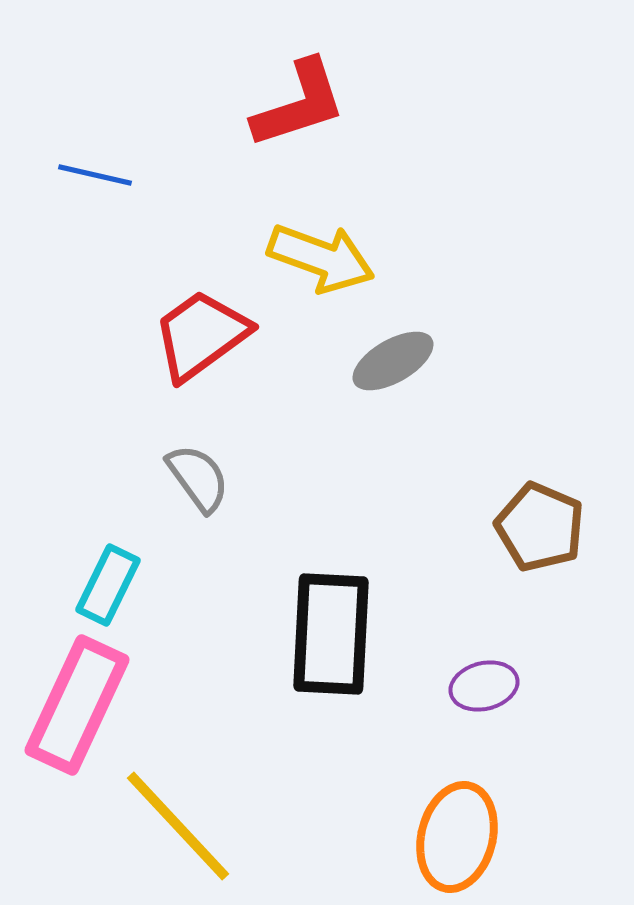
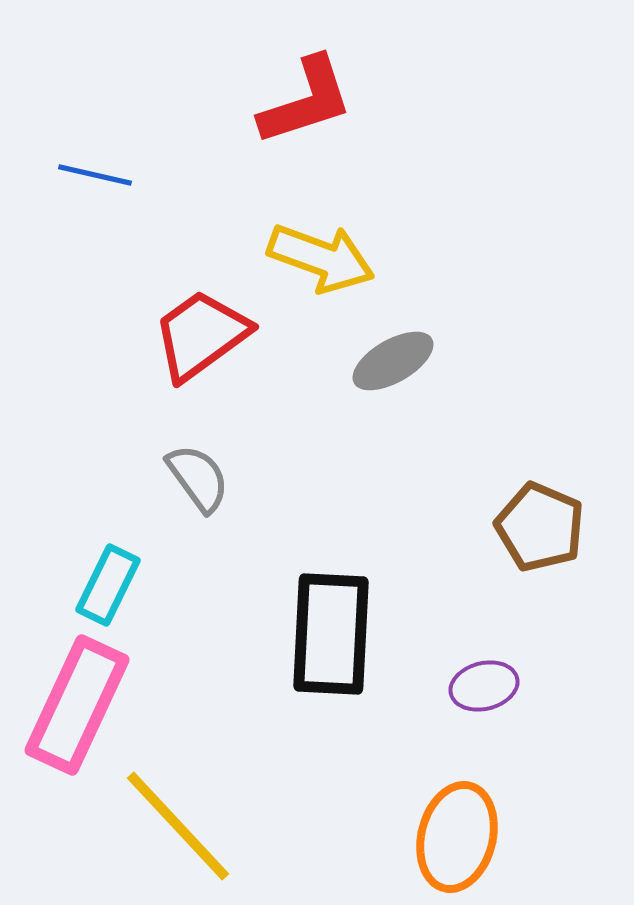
red L-shape: moved 7 px right, 3 px up
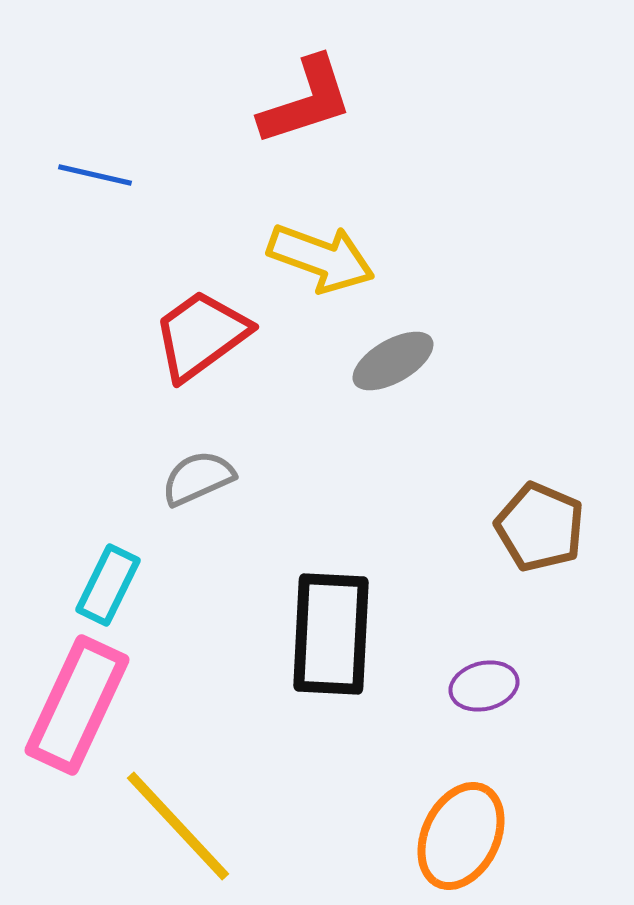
gray semicircle: rotated 78 degrees counterclockwise
orange ellipse: moved 4 px right, 1 px up; rotated 12 degrees clockwise
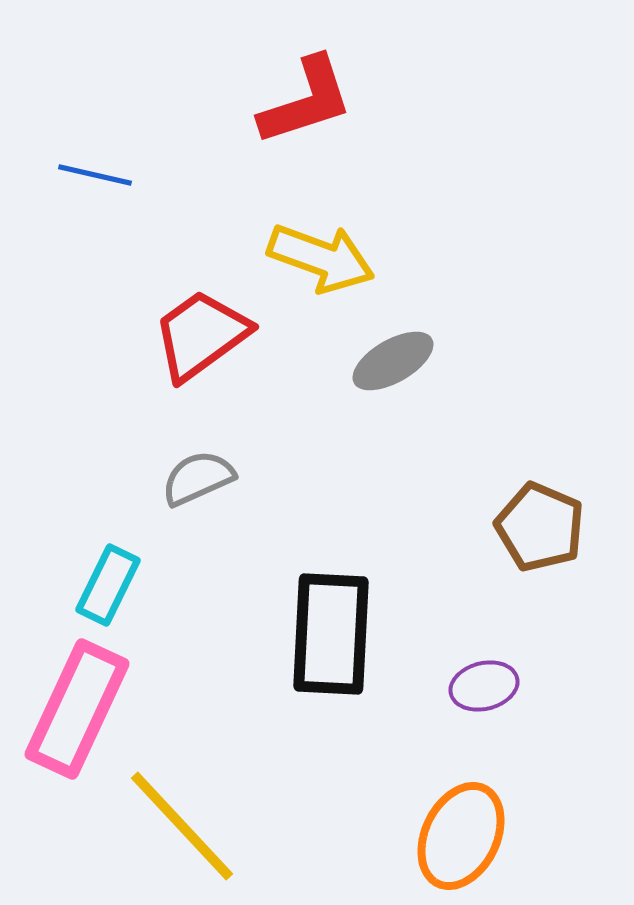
pink rectangle: moved 4 px down
yellow line: moved 4 px right
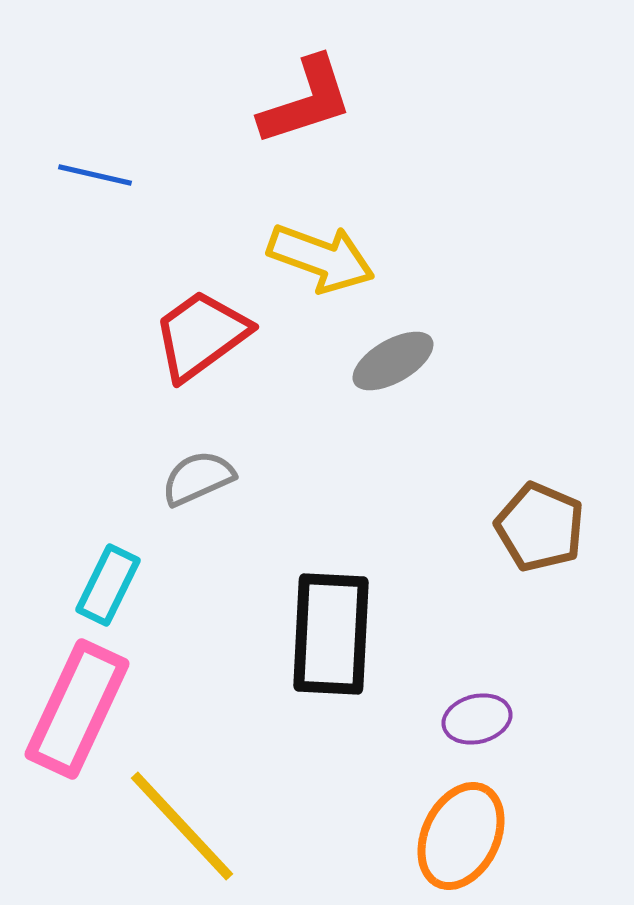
purple ellipse: moved 7 px left, 33 px down
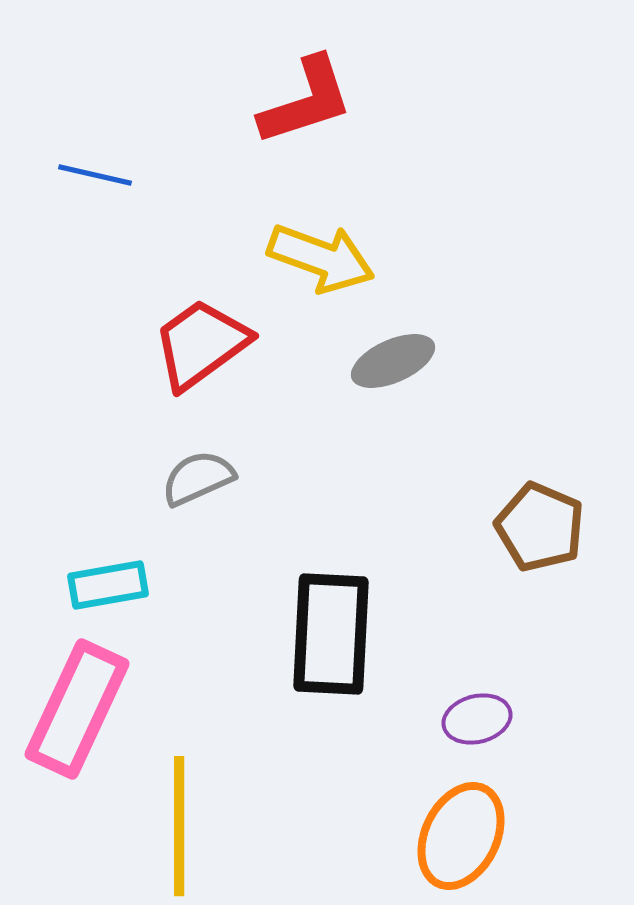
red trapezoid: moved 9 px down
gray ellipse: rotated 6 degrees clockwise
cyan rectangle: rotated 54 degrees clockwise
yellow line: moved 3 px left; rotated 43 degrees clockwise
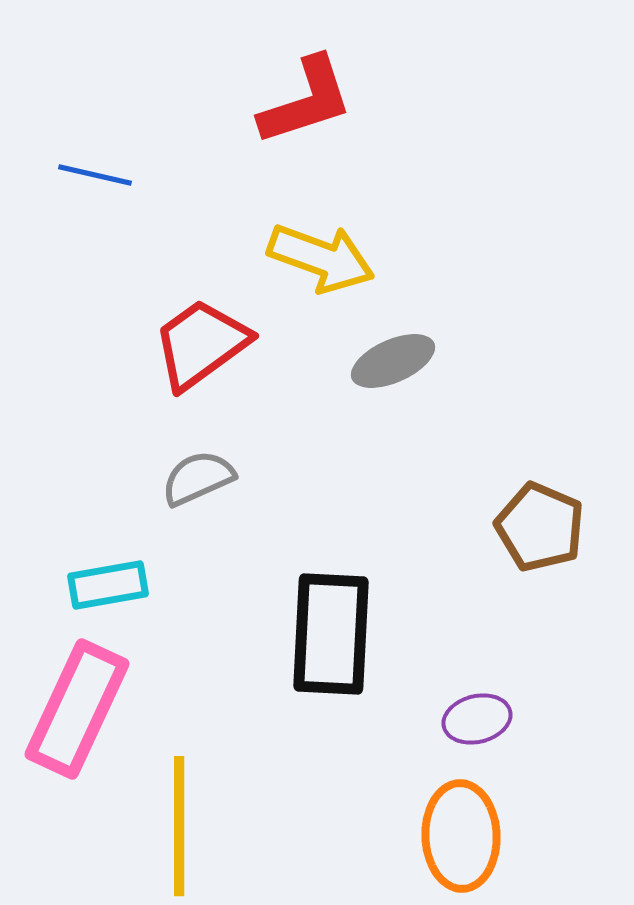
orange ellipse: rotated 28 degrees counterclockwise
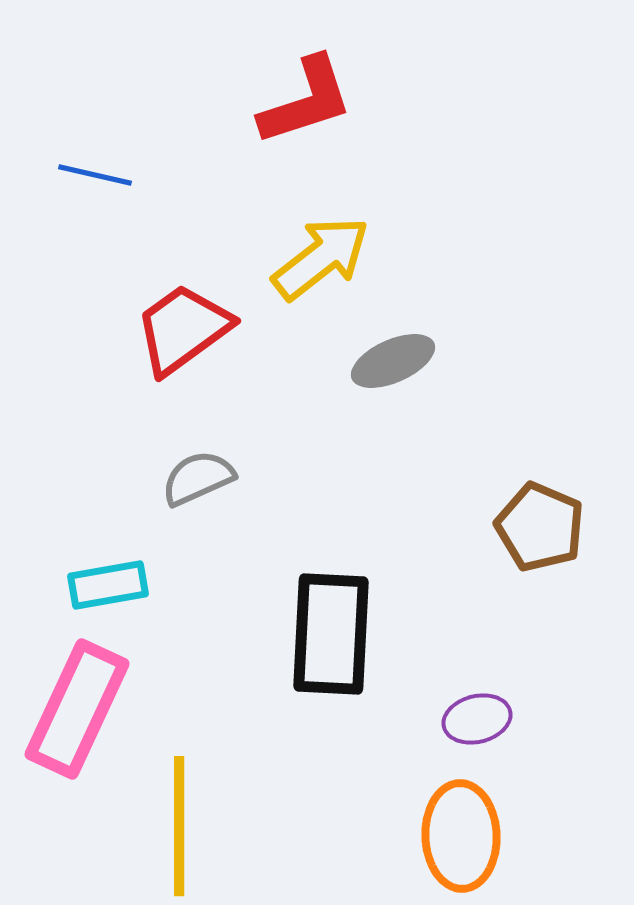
yellow arrow: rotated 58 degrees counterclockwise
red trapezoid: moved 18 px left, 15 px up
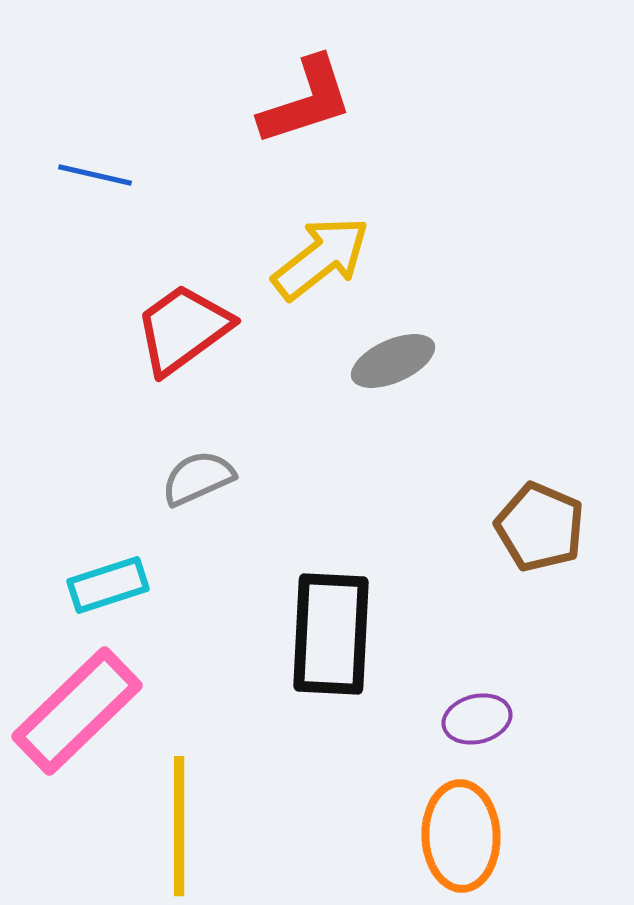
cyan rectangle: rotated 8 degrees counterclockwise
pink rectangle: moved 2 px down; rotated 21 degrees clockwise
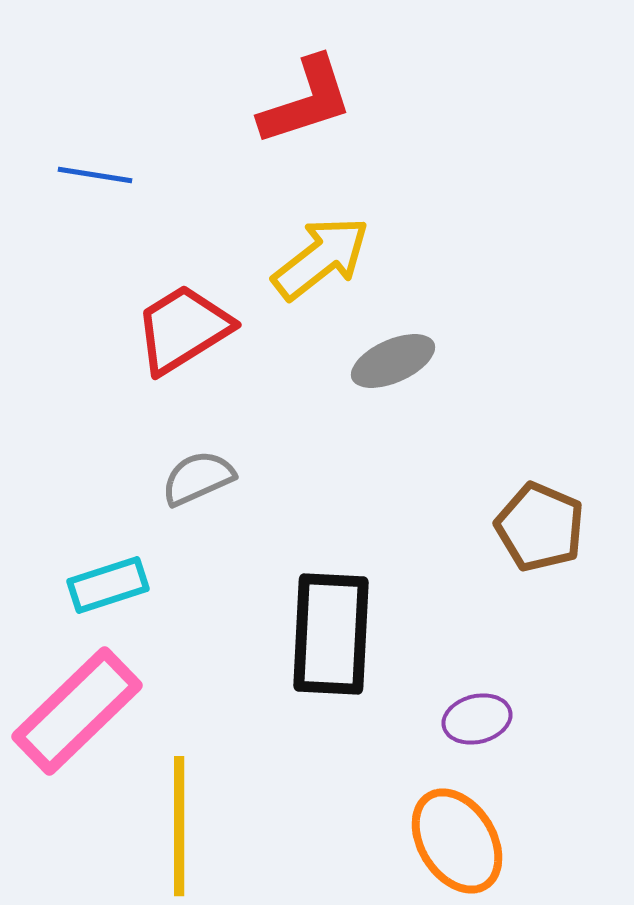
blue line: rotated 4 degrees counterclockwise
red trapezoid: rotated 4 degrees clockwise
orange ellipse: moved 4 px left, 5 px down; rotated 30 degrees counterclockwise
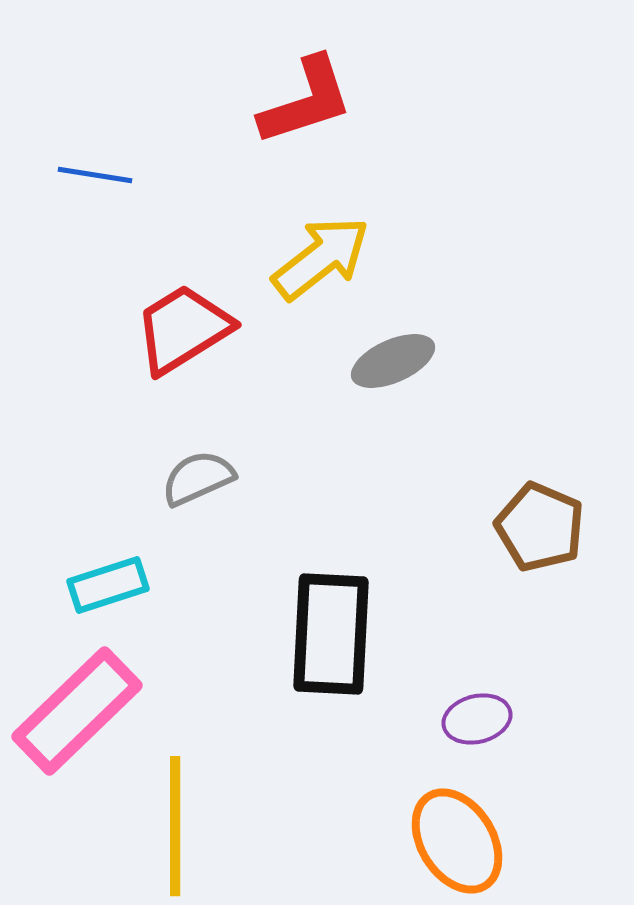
yellow line: moved 4 px left
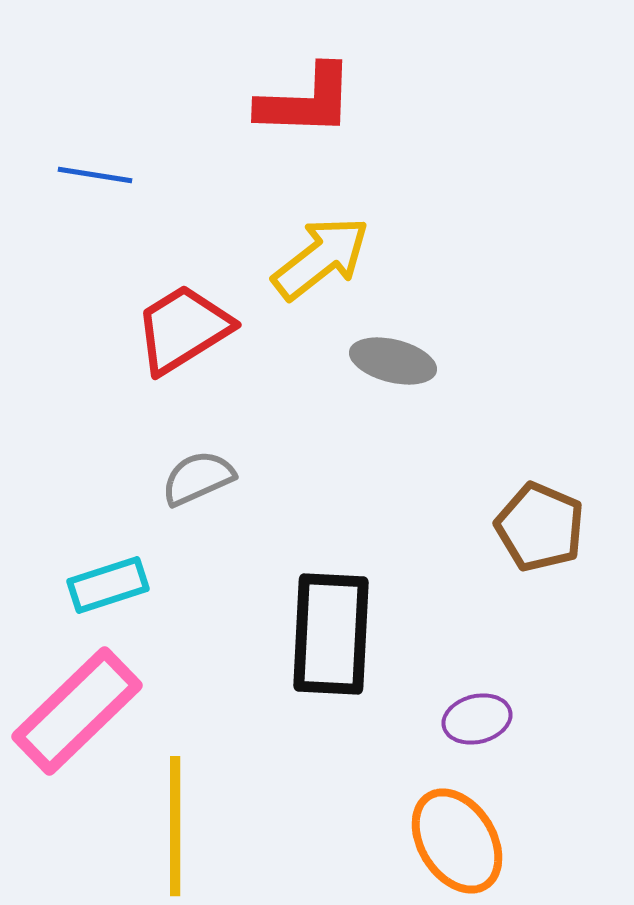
red L-shape: rotated 20 degrees clockwise
gray ellipse: rotated 38 degrees clockwise
